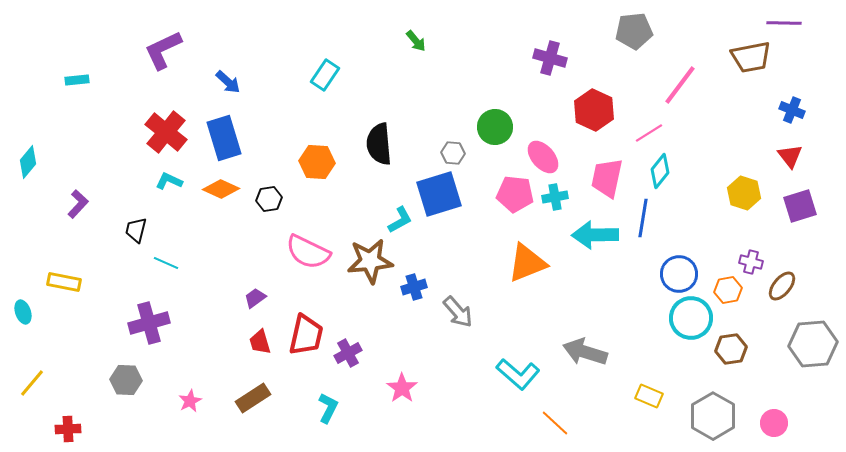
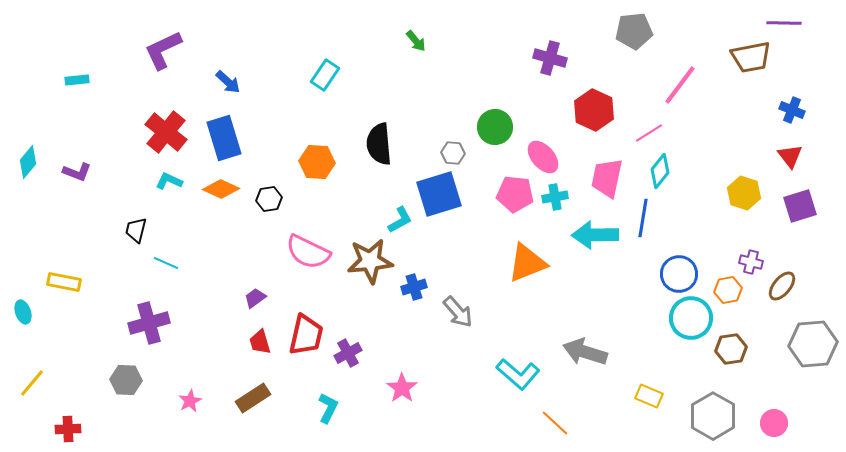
purple L-shape at (78, 204): moved 1 px left, 32 px up; rotated 68 degrees clockwise
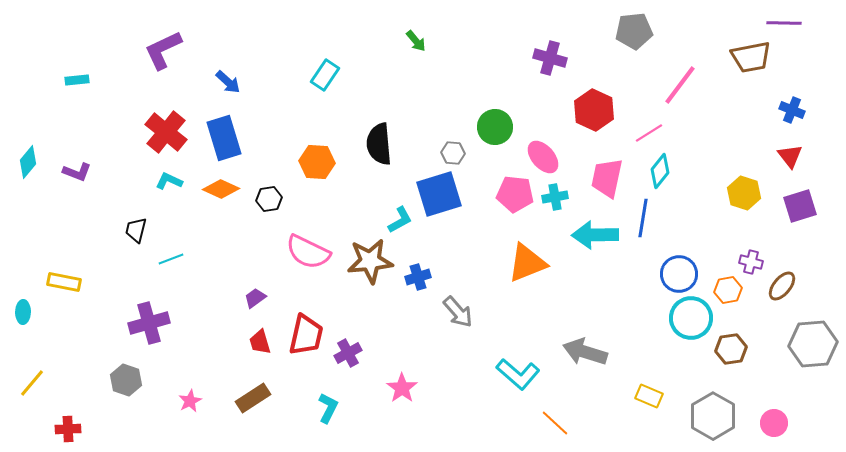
cyan line at (166, 263): moved 5 px right, 4 px up; rotated 45 degrees counterclockwise
blue cross at (414, 287): moved 4 px right, 10 px up
cyan ellipse at (23, 312): rotated 20 degrees clockwise
gray hexagon at (126, 380): rotated 16 degrees clockwise
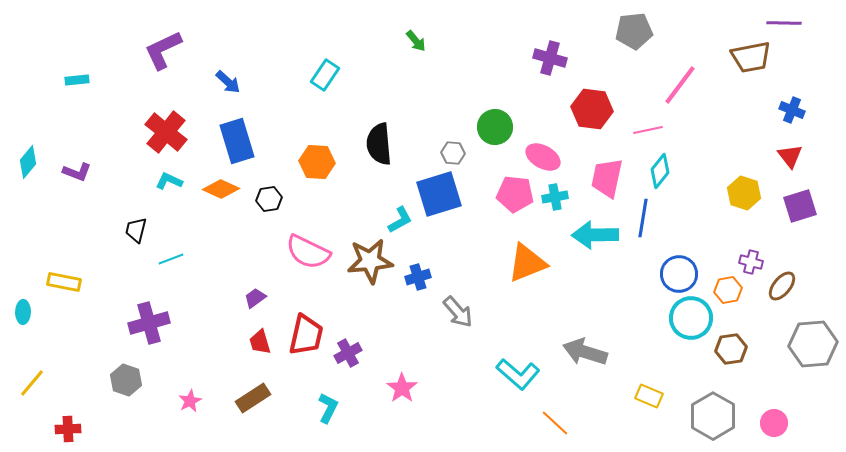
red hexagon at (594, 110): moved 2 px left, 1 px up; rotated 18 degrees counterclockwise
pink line at (649, 133): moved 1 px left, 3 px up; rotated 20 degrees clockwise
blue rectangle at (224, 138): moved 13 px right, 3 px down
pink ellipse at (543, 157): rotated 20 degrees counterclockwise
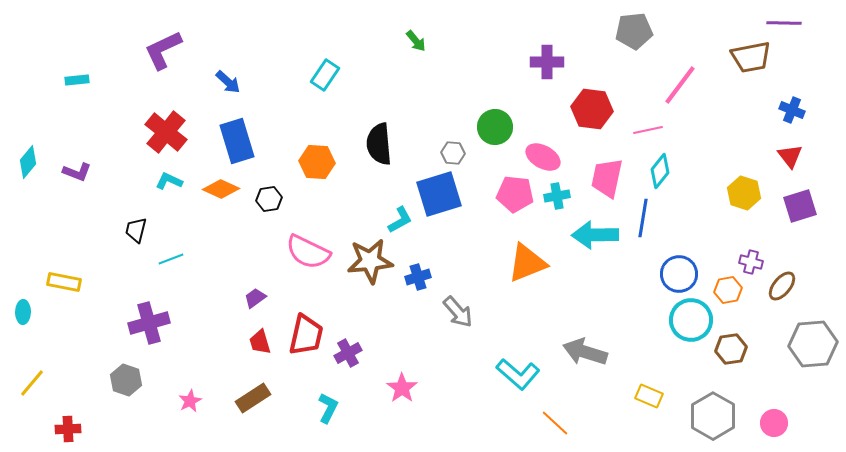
purple cross at (550, 58): moved 3 px left, 4 px down; rotated 16 degrees counterclockwise
cyan cross at (555, 197): moved 2 px right, 1 px up
cyan circle at (691, 318): moved 2 px down
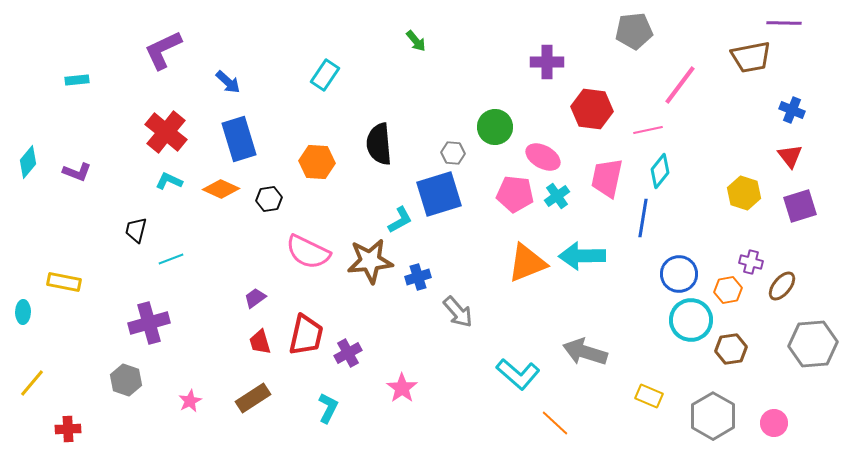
blue rectangle at (237, 141): moved 2 px right, 2 px up
cyan cross at (557, 196): rotated 25 degrees counterclockwise
cyan arrow at (595, 235): moved 13 px left, 21 px down
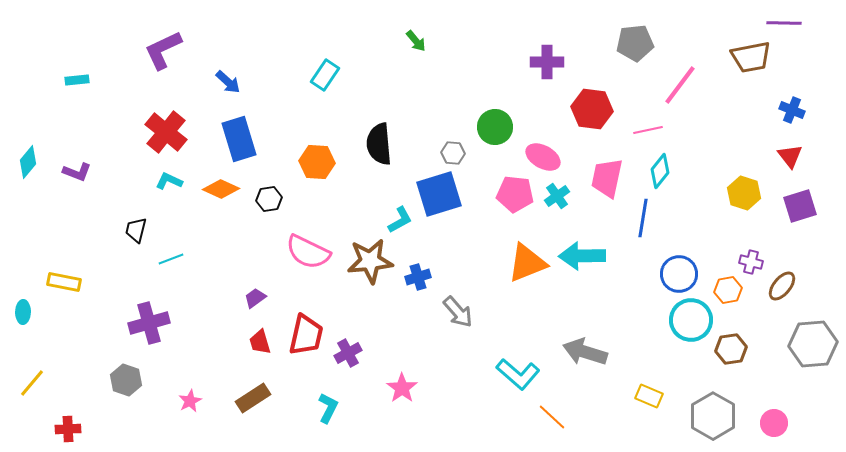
gray pentagon at (634, 31): moved 1 px right, 12 px down
orange line at (555, 423): moved 3 px left, 6 px up
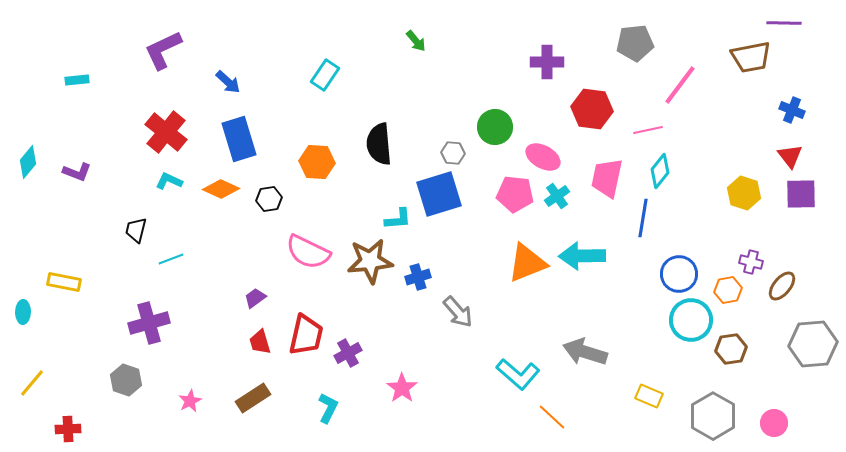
purple square at (800, 206): moved 1 px right, 12 px up; rotated 16 degrees clockwise
cyan L-shape at (400, 220): moved 2 px left, 1 px up; rotated 24 degrees clockwise
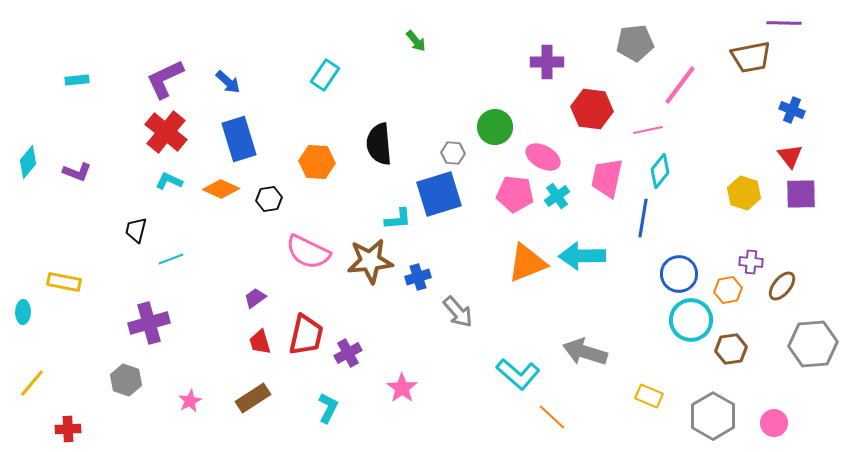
purple L-shape at (163, 50): moved 2 px right, 29 px down
purple cross at (751, 262): rotated 10 degrees counterclockwise
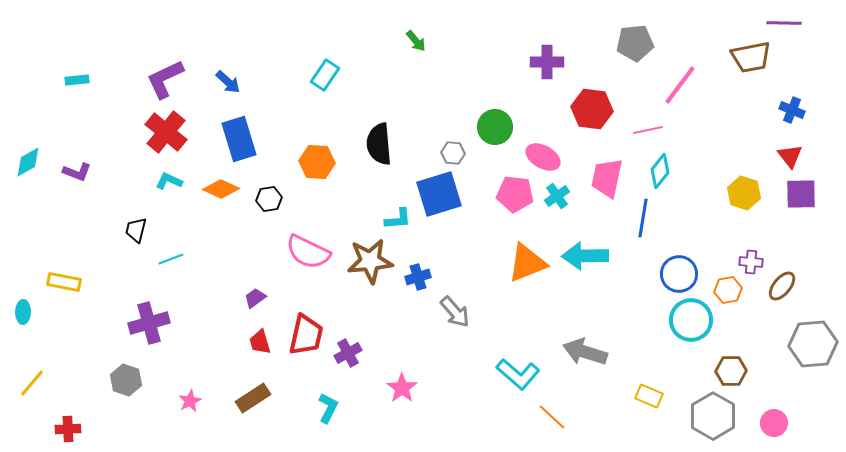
cyan diamond at (28, 162): rotated 20 degrees clockwise
cyan arrow at (582, 256): moved 3 px right
gray arrow at (458, 312): moved 3 px left
brown hexagon at (731, 349): moved 22 px down; rotated 8 degrees clockwise
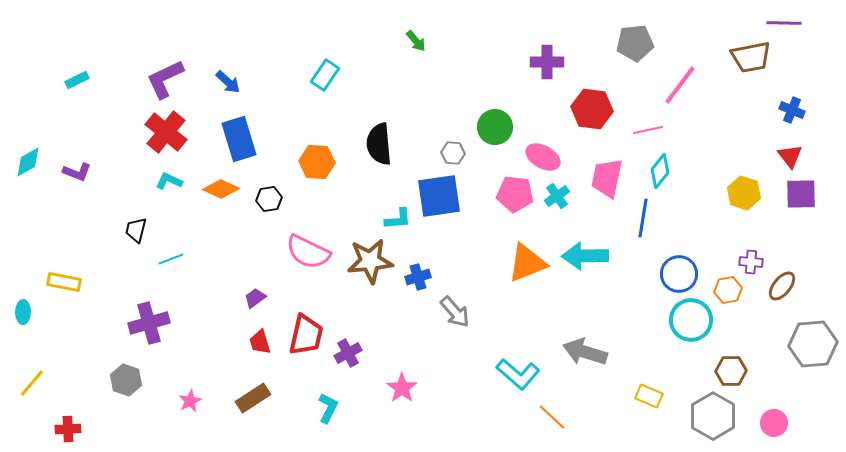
cyan rectangle at (77, 80): rotated 20 degrees counterclockwise
blue square at (439, 194): moved 2 px down; rotated 9 degrees clockwise
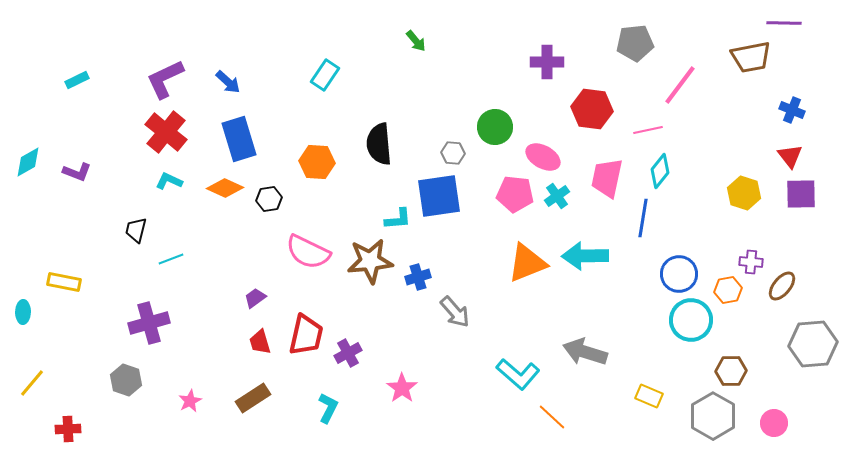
orange diamond at (221, 189): moved 4 px right, 1 px up
